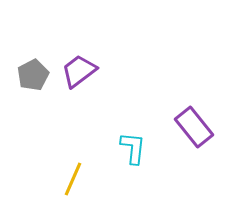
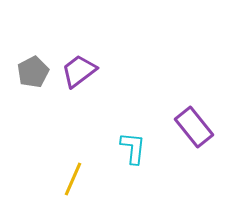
gray pentagon: moved 3 px up
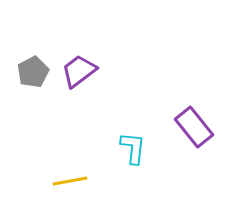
yellow line: moved 3 px left, 2 px down; rotated 56 degrees clockwise
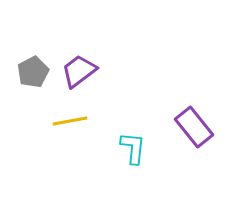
yellow line: moved 60 px up
